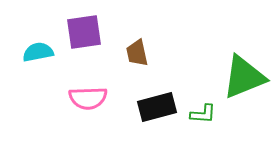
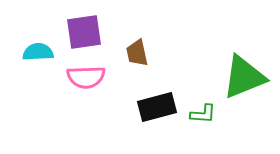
cyan semicircle: rotated 8 degrees clockwise
pink semicircle: moved 2 px left, 21 px up
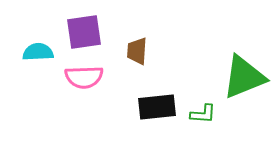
brown trapezoid: moved 2 px up; rotated 16 degrees clockwise
pink semicircle: moved 2 px left
black rectangle: rotated 9 degrees clockwise
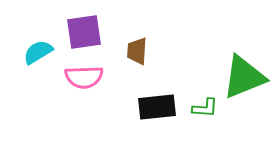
cyan semicircle: rotated 28 degrees counterclockwise
green L-shape: moved 2 px right, 6 px up
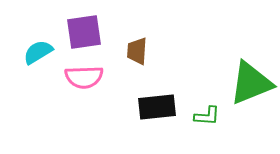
green triangle: moved 7 px right, 6 px down
green L-shape: moved 2 px right, 8 px down
